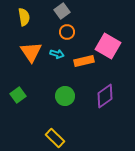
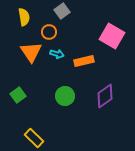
orange circle: moved 18 px left
pink square: moved 4 px right, 10 px up
yellow rectangle: moved 21 px left
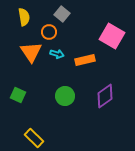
gray square: moved 3 px down; rotated 14 degrees counterclockwise
orange rectangle: moved 1 px right, 1 px up
green square: rotated 28 degrees counterclockwise
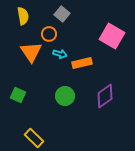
yellow semicircle: moved 1 px left, 1 px up
orange circle: moved 2 px down
cyan arrow: moved 3 px right
orange rectangle: moved 3 px left, 3 px down
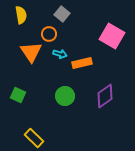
yellow semicircle: moved 2 px left, 1 px up
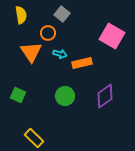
orange circle: moved 1 px left, 1 px up
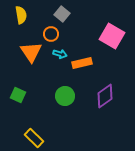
orange circle: moved 3 px right, 1 px down
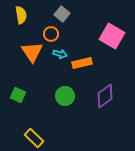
orange triangle: moved 1 px right
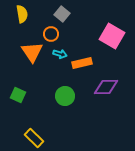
yellow semicircle: moved 1 px right, 1 px up
purple diamond: moved 1 px right, 9 px up; rotated 35 degrees clockwise
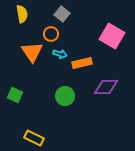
green square: moved 3 px left
yellow rectangle: rotated 18 degrees counterclockwise
